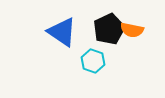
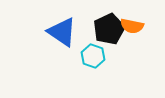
orange semicircle: moved 4 px up
cyan hexagon: moved 5 px up
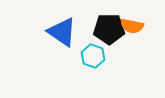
black pentagon: rotated 24 degrees clockwise
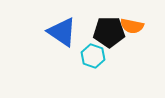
black pentagon: moved 3 px down
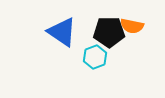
cyan hexagon: moved 2 px right, 1 px down; rotated 20 degrees clockwise
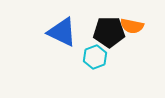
blue triangle: rotated 8 degrees counterclockwise
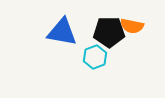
blue triangle: rotated 16 degrees counterclockwise
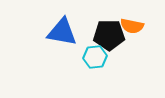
black pentagon: moved 3 px down
cyan hexagon: rotated 15 degrees clockwise
